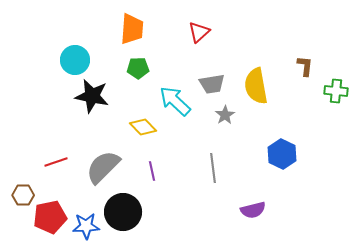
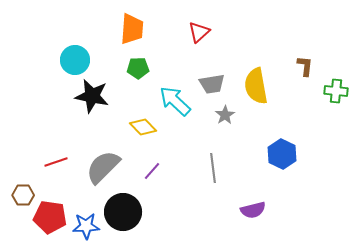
purple line: rotated 54 degrees clockwise
red pentagon: rotated 20 degrees clockwise
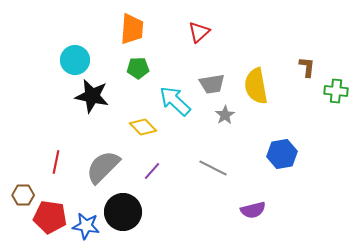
brown L-shape: moved 2 px right, 1 px down
blue hexagon: rotated 24 degrees clockwise
red line: rotated 60 degrees counterclockwise
gray line: rotated 56 degrees counterclockwise
blue star: rotated 12 degrees clockwise
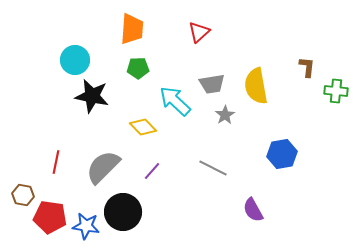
brown hexagon: rotated 10 degrees clockwise
purple semicircle: rotated 75 degrees clockwise
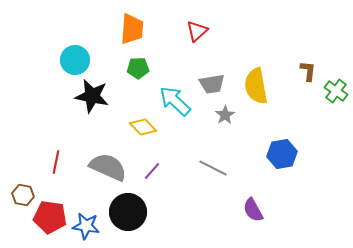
red triangle: moved 2 px left, 1 px up
brown L-shape: moved 1 px right, 4 px down
green cross: rotated 30 degrees clockwise
gray semicircle: moved 5 px right; rotated 69 degrees clockwise
black circle: moved 5 px right
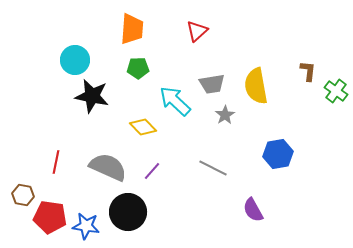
blue hexagon: moved 4 px left
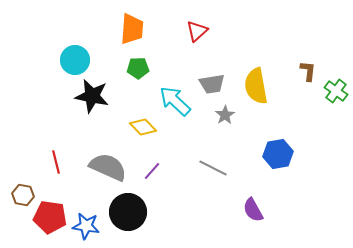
red line: rotated 25 degrees counterclockwise
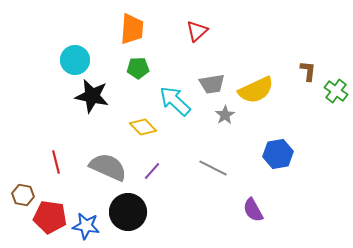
yellow semicircle: moved 4 px down; rotated 105 degrees counterclockwise
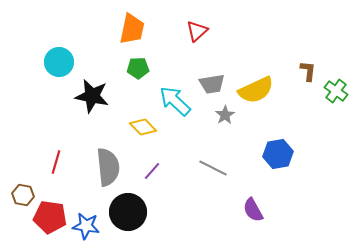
orange trapezoid: rotated 8 degrees clockwise
cyan circle: moved 16 px left, 2 px down
red line: rotated 30 degrees clockwise
gray semicircle: rotated 60 degrees clockwise
